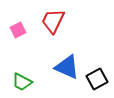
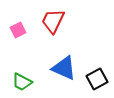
blue triangle: moved 3 px left, 1 px down
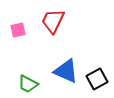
pink square: rotated 14 degrees clockwise
blue triangle: moved 2 px right, 3 px down
green trapezoid: moved 6 px right, 2 px down
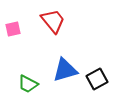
red trapezoid: rotated 116 degrees clockwise
pink square: moved 5 px left, 1 px up
blue triangle: moved 1 px left, 1 px up; rotated 40 degrees counterclockwise
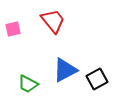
blue triangle: rotated 12 degrees counterclockwise
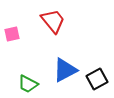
pink square: moved 1 px left, 5 px down
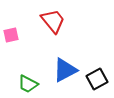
pink square: moved 1 px left, 1 px down
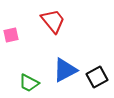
black square: moved 2 px up
green trapezoid: moved 1 px right, 1 px up
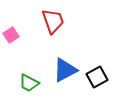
red trapezoid: rotated 20 degrees clockwise
pink square: rotated 21 degrees counterclockwise
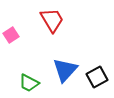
red trapezoid: moved 1 px left, 1 px up; rotated 12 degrees counterclockwise
blue triangle: rotated 20 degrees counterclockwise
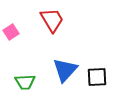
pink square: moved 3 px up
black square: rotated 25 degrees clockwise
green trapezoid: moved 4 px left, 1 px up; rotated 30 degrees counterclockwise
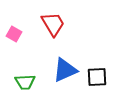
red trapezoid: moved 1 px right, 4 px down
pink square: moved 3 px right, 2 px down; rotated 28 degrees counterclockwise
blue triangle: rotated 24 degrees clockwise
